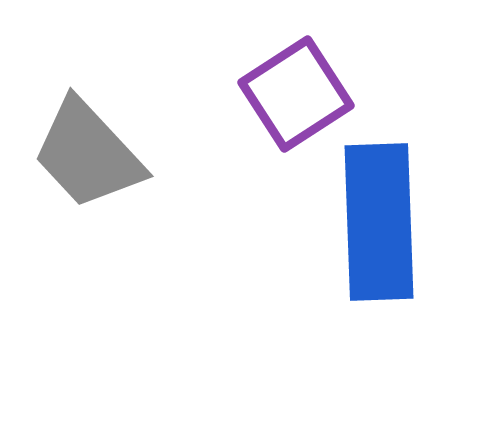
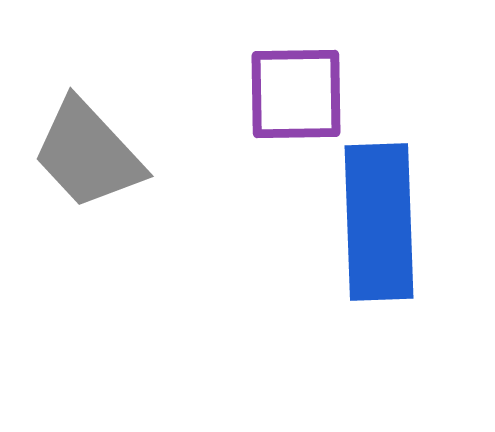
purple square: rotated 32 degrees clockwise
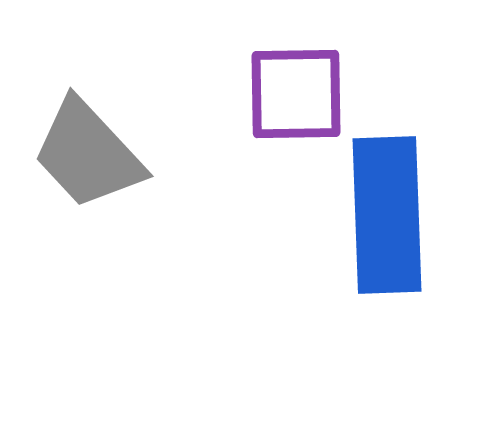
blue rectangle: moved 8 px right, 7 px up
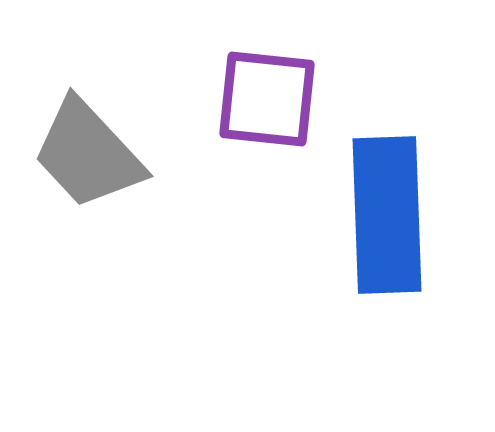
purple square: moved 29 px left, 5 px down; rotated 7 degrees clockwise
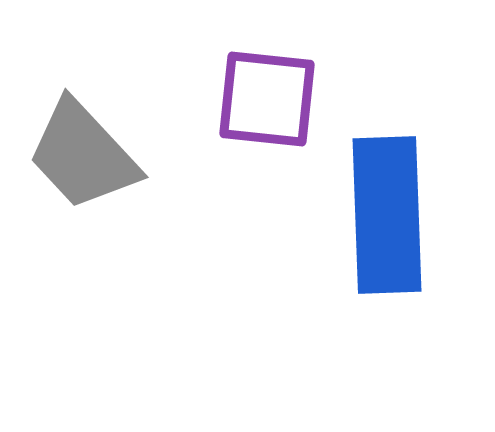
gray trapezoid: moved 5 px left, 1 px down
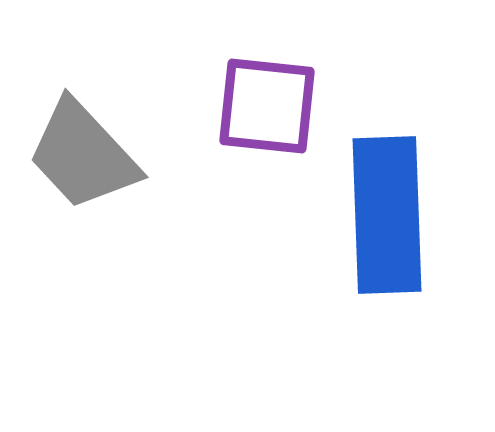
purple square: moved 7 px down
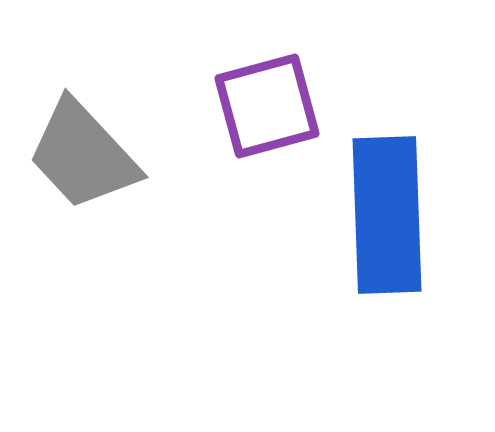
purple square: rotated 21 degrees counterclockwise
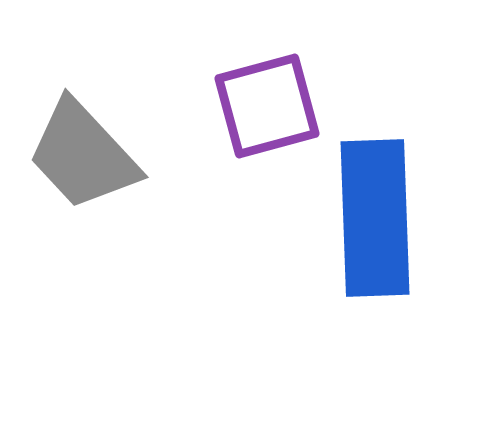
blue rectangle: moved 12 px left, 3 px down
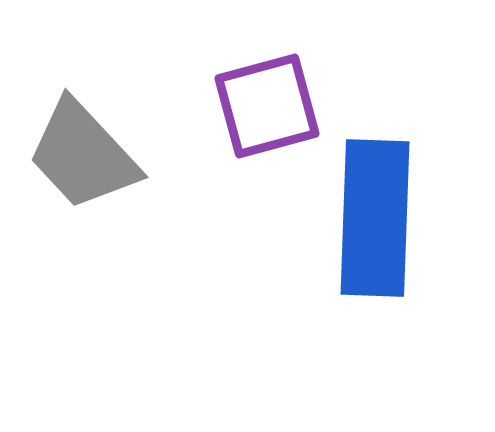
blue rectangle: rotated 4 degrees clockwise
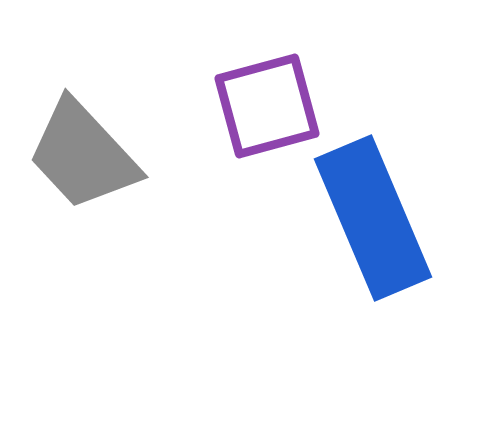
blue rectangle: moved 2 px left; rotated 25 degrees counterclockwise
